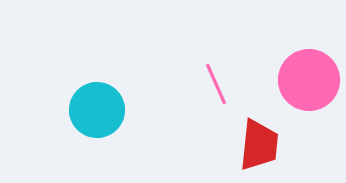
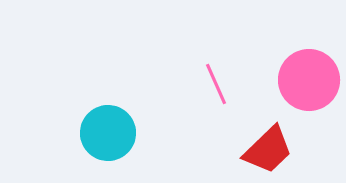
cyan circle: moved 11 px right, 23 px down
red trapezoid: moved 9 px right, 5 px down; rotated 40 degrees clockwise
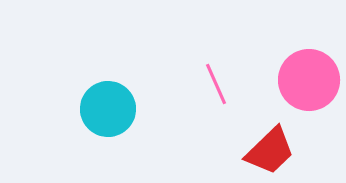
cyan circle: moved 24 px up
red trapezoid: moved 2 px right, 1 px down
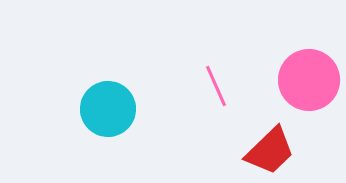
pink line: moved 2 px down
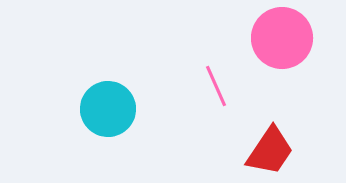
pink circle: moved 27 px left, 42 px up
red trapezoid: rotated 12 degrees counterclockwise
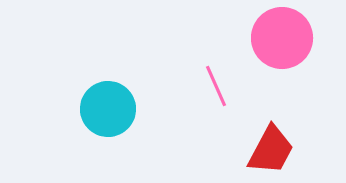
red trapezoid: moved 1 px right, 1 px up; rotated 6 degrees counterclockwise
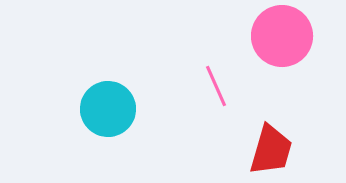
pink circle: moved 2 px up
red trapezoid: rotated 12 degrees counterclockwise
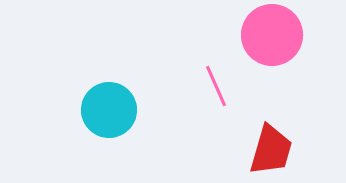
pink circle: moved 10 px left, 1 px up
cyan circle: moved 1 px right, 1 px down
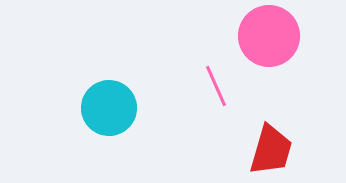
pink circle: moved 3 px left, 1 px down
cyan circle: moved 2 px up
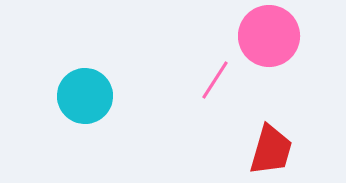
pink line: moved 1 px left, 6 px up; rotated 57 degrees clockwise
cyan circle: moved 24 px left, 12 px up
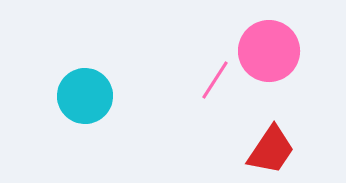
pink circle: moved 15 px down
red trapezoid: rotated 18 degrees clockwise
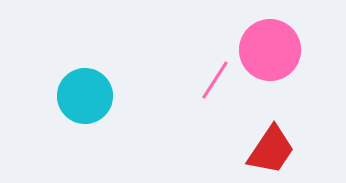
pink circle: moved 1 px right, 1 px up
